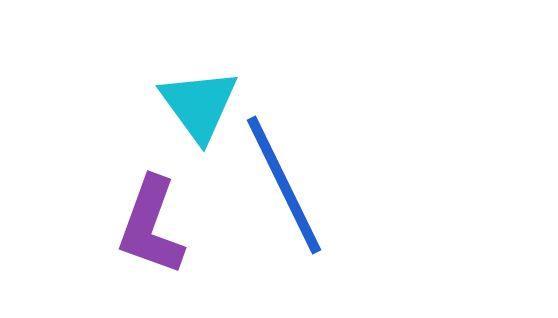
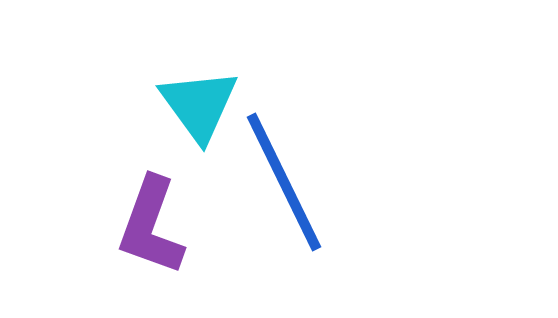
blue line: moved 3 px up
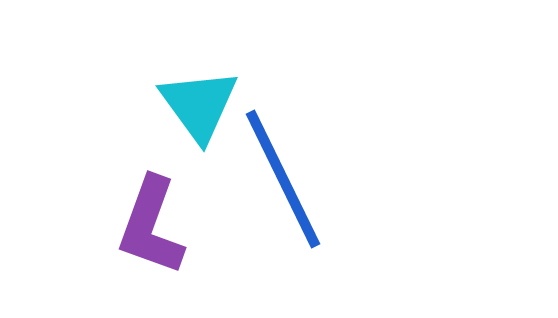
blue line: moved 1 px left, 3 px up
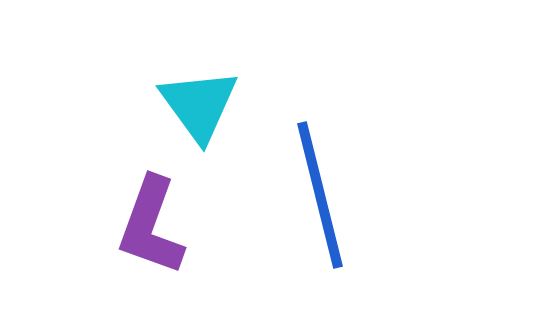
blue line: moved 37 px right, 16 px down; rotated 12 degrees clockwise
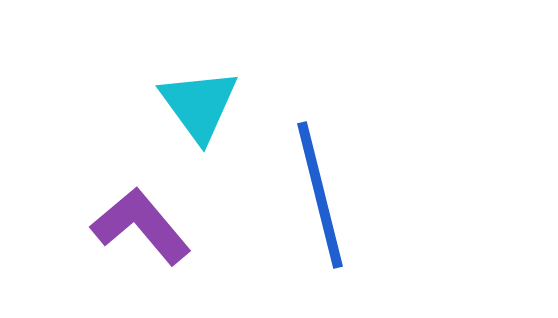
purple L-shape: moved 10 px left; rotated 120 degrees clockwise
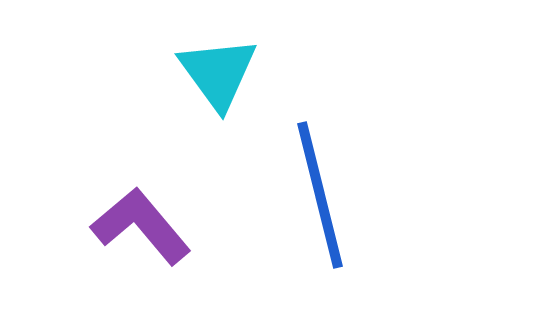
cyan triangle: moved 19 px right, 32 px up
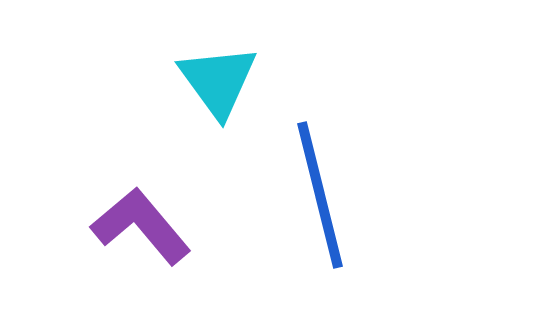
cyan triangle: moved 8 px down
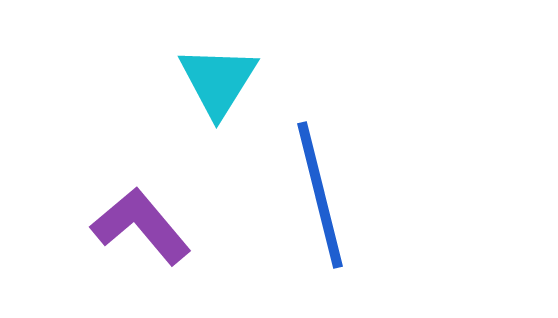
cyan triangle: rotated 8 degrees clockwise
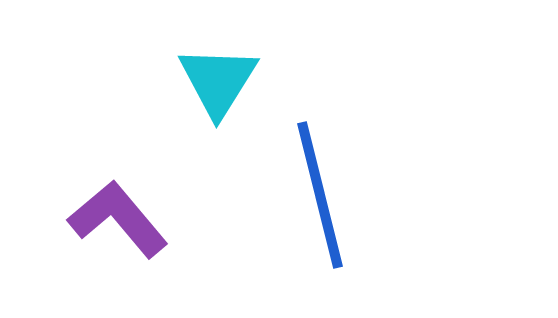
purple L-shape: moved 23 px left, 7 px up
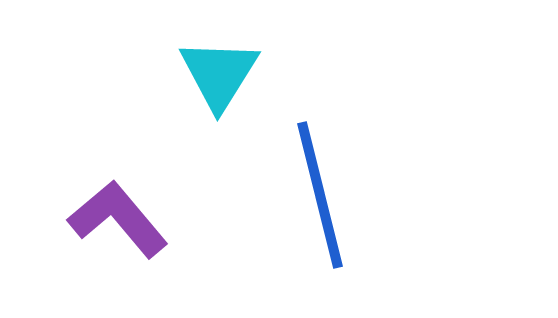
cyan triangle: moved 1 px right, 7 px up
